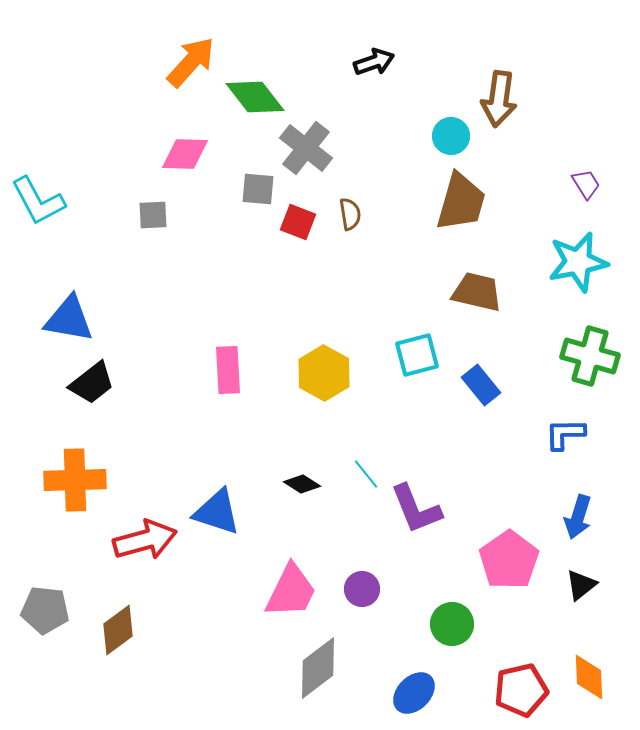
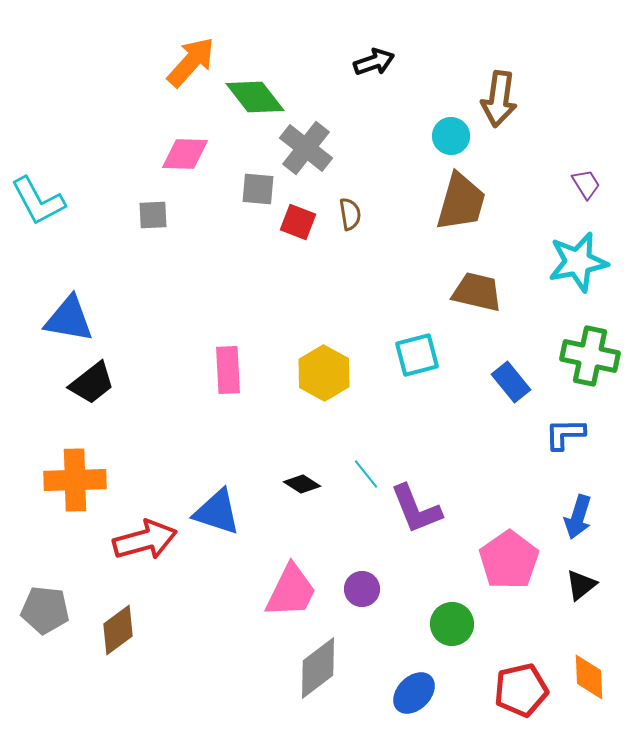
green cross at (590, 356): rotated 4 degrees counterclockwise
blue rectangle at (481, 385): moved 30 px right, 3 px up
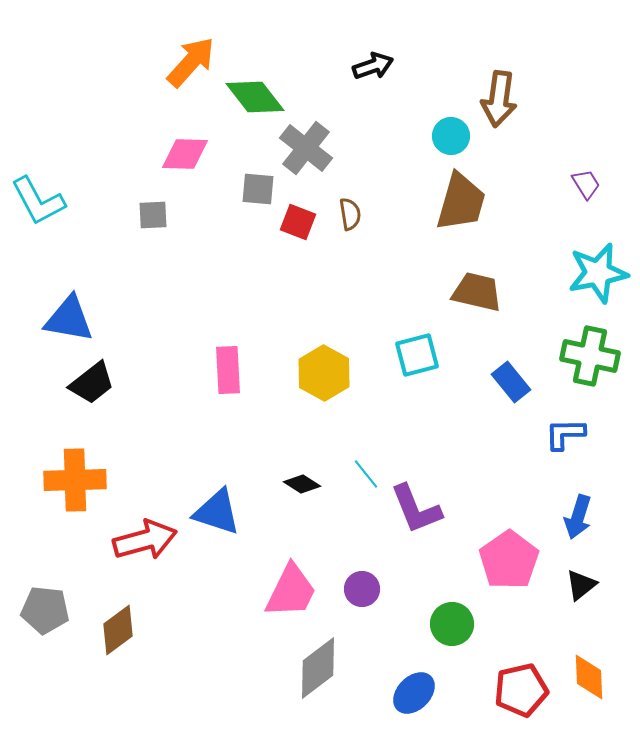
black arrow at (374, 62): moved 1 px left, 4 px down
cyan star at (578, 262): moved 20 px right, 11 px down
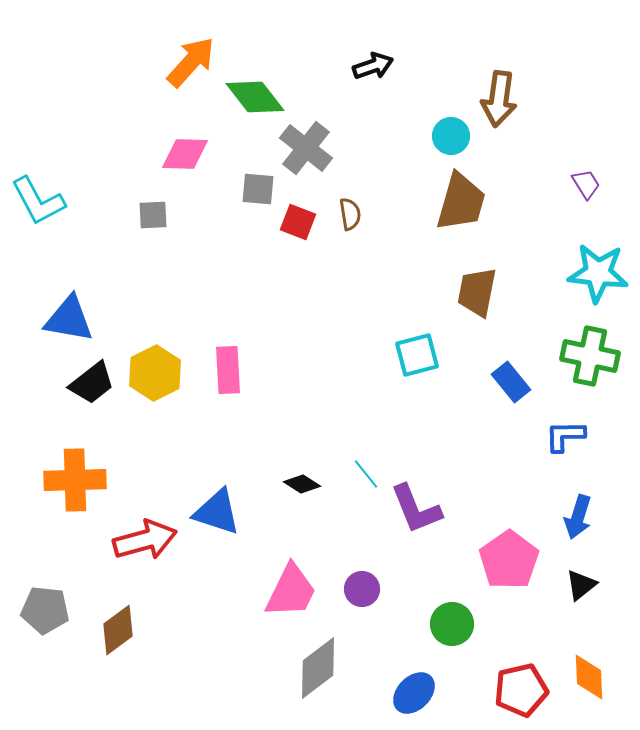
cyan star at (598, 273): rotated 18 degrees clockwise
brown trapezoid at (477, 292): rotated 92 degrees counterclockwise
yellow hexagon at (324, 373): moved 169 px left; rotated 4 degrees clockwise
blue L-shape at (565, 434): moved 2 px down
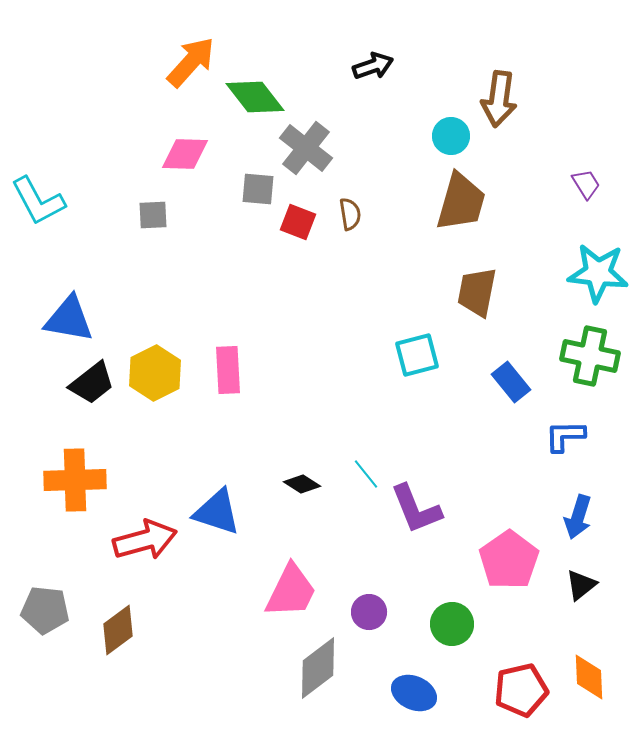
purple circle at (362, 589): moved 7 px right, 23 px down
blue ellipse at (414, 693): rotated 69 degrees clockwise
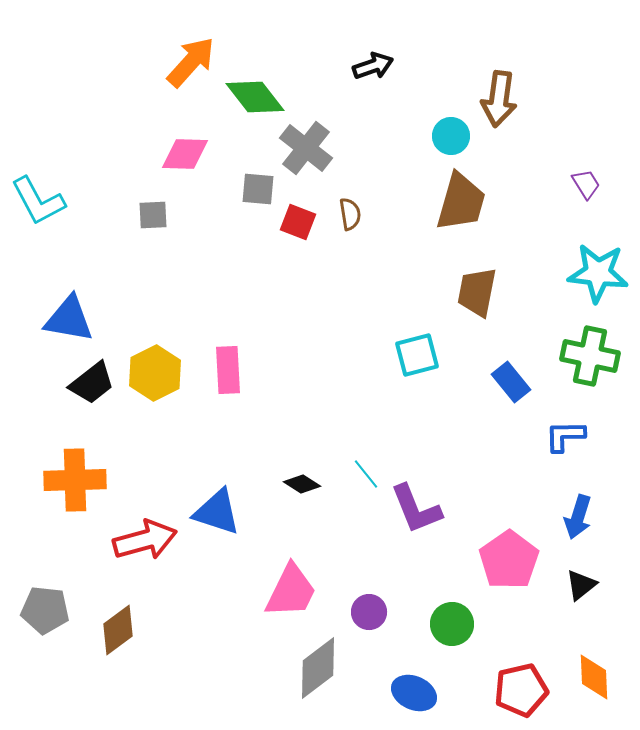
orange diamond at (589, 677): moved 5 px right
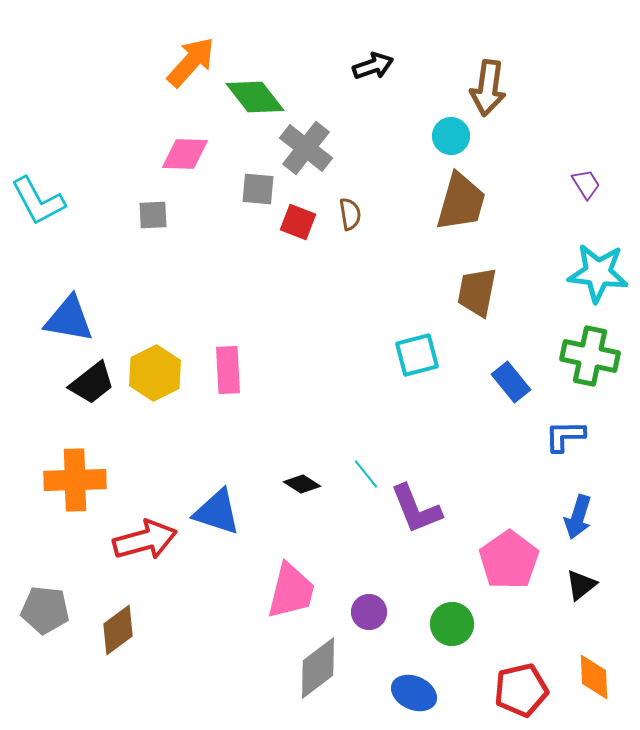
brown arrow at (499, 99): moved 11 px left, 11 px up
pink trapezoid at (291, 591): rotated 12 degrees counterclockwise
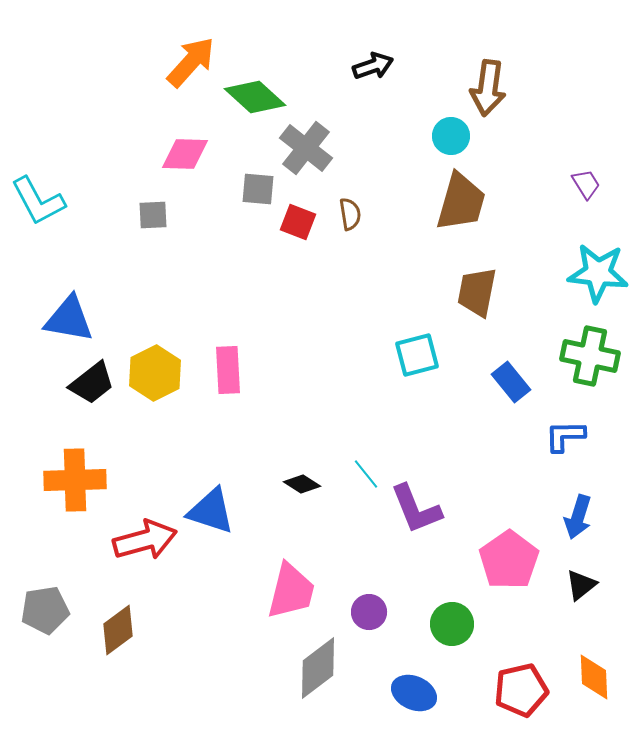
green diamond at (255, 97): rotated 10 degrees counterclockwise
blue triangle at (217, 512): moved 6 px left, 1 px up
gray pentagon at (45, 610): rotated 15 degrees counterclockwise
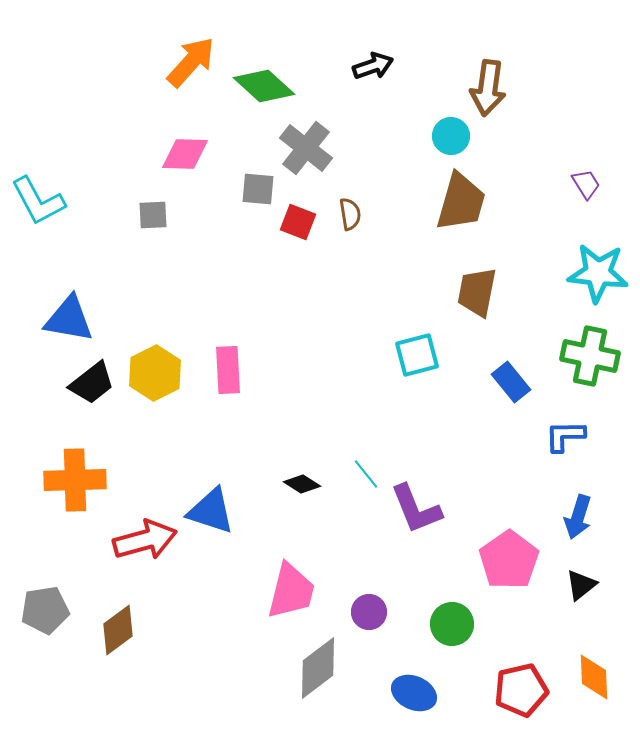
green diamond at (255, 97): moved 9 px right, 11 px up
